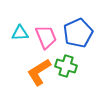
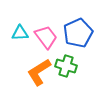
pink trapezoid: rotated 15 degrees counterclockwise
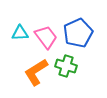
orange L-shape: moved 3 px left
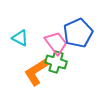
cyan triangle: moved 5 px down; rotated 30 degrees clockwise
pink trapezoid: moved 10 px right, 6 px down
green cross: moved 10 px left, 4 px up
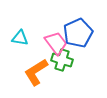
cyan triangle: rotated 18 degrees counterclockwise
green cross: moved 6 px right, 2 px up
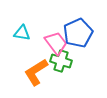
cyan triangle: moved 2 px right, 5 px up
green cross: moved 1 px left, 1 px down
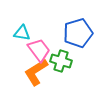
blue pentagon: rotated 8 degrees clockwise
pink trapezoid: moved 17 px left, 7 px down
